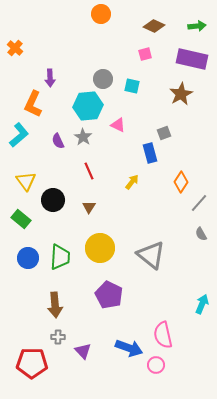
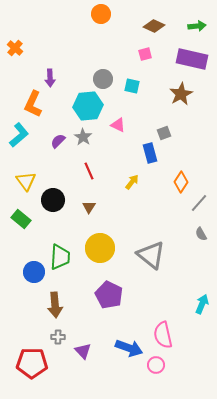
purple semicircle: rotated 70 degrees clockwise
blue circle: moved 6 px right, 14 px down
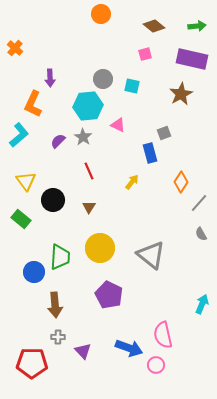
brown diamond: rotated 15 degrees clockwise
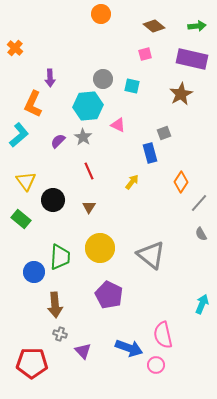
gray cross: moved 2 px right, 3 px up; rotated 16 degrees clockwise
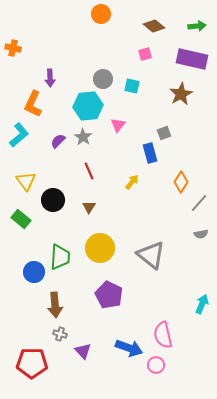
orange cross: moved 2 px left; rotated 28 degrees counterclockwise
pink triangle: rotated 42 degrees clockwise
gray semicircle: rotated 72 degrees counterclockwise
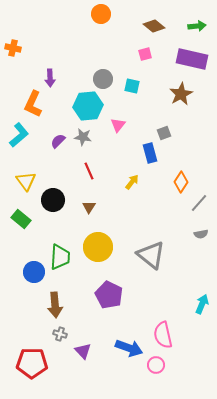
gray star: rotated 24 degrees counterclockwise
yellow circle: moved 2 px left, 1 px up
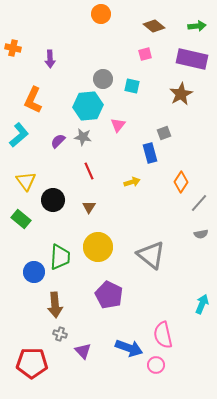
purple arrow: moved 19 px up
orange L-shape: moved 4 px up
yellow arrow: rotated 35 degrees clockwise
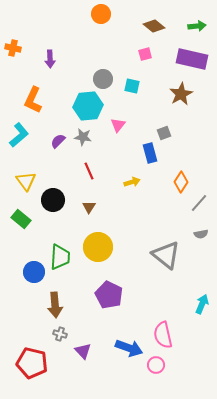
gray triangle: moved 15 px right
red pentagon: rotated 12 degrees clockwise
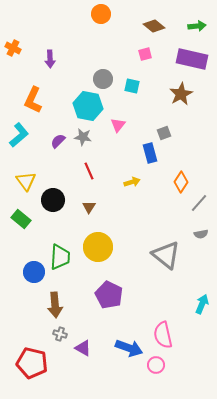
orange cross: rotated 14 degrees clockwise
cyan hexagon: rotated 16 degrees clockwise
purple triangle: moved 3 px up; rotated 18 degrees counterclockwise
